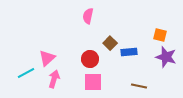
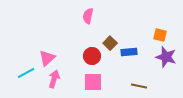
red circle: moved 2 px right, 3 px up
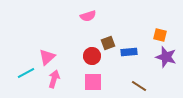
pink semicircle: rotated 119 degrees counterclockwise
brown square: moved 2 px left; rotated 24 degrees clockwise
pink triangle: moved 1 px up
brown line: rotated 21 degrees clockwise
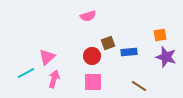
orange square: rotated 24 degrees counterclockwise
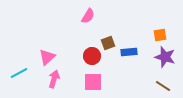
pink semicircle: rotated 42 degrees counterclockwise
purple star: moved 1 px left
cyan line: moved 7 px left
brown line: moved 24 px right
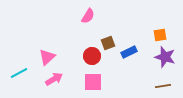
blue rectangle: rotated 21 degrees counterclockwise
pink arrow: rotated 42 degrees clockwise
brown line: rotated 42 degrees counterclockwise
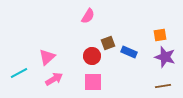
blue rectangle: rotated 49 degrees clockwise
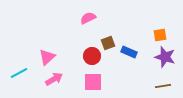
pink semicircle: moved 2 px down; rotated 147 degrees counterclockwise
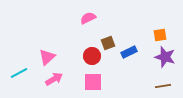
blue rectangle: rotated 49 degrees counterclockwise
